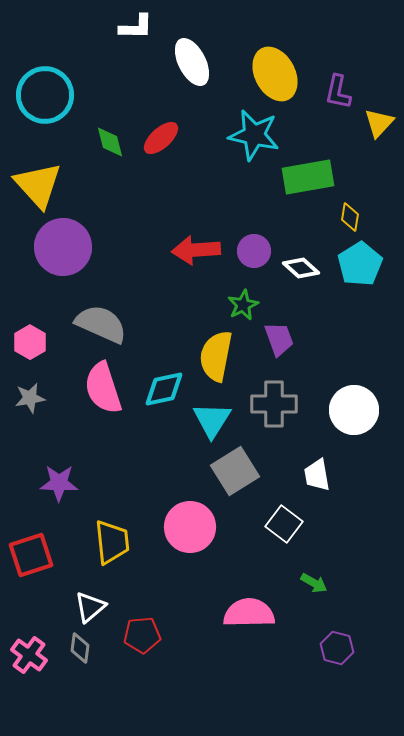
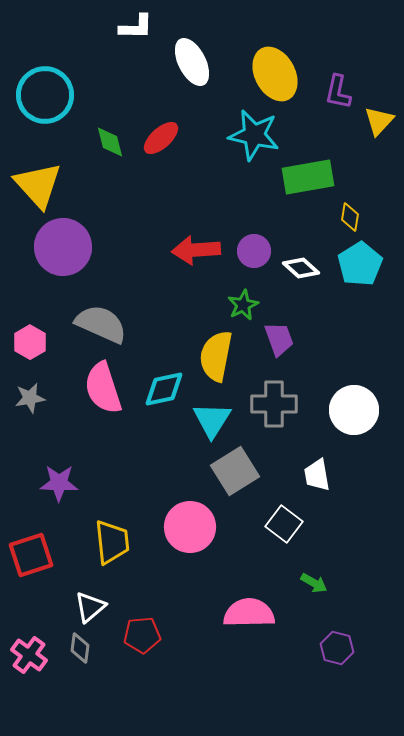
yellow triangle at (379, 123): moved 2 px up
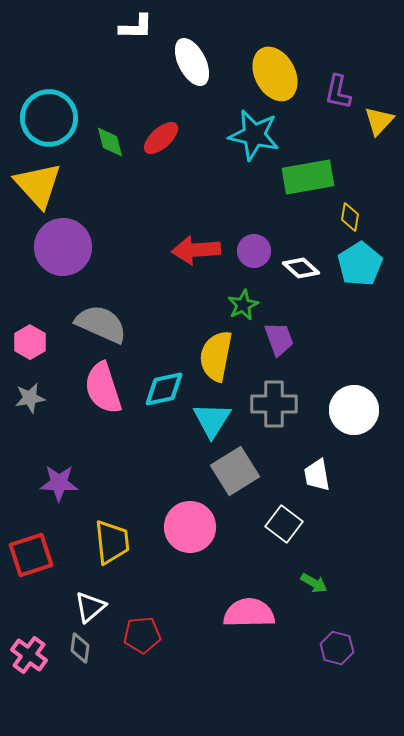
cyan circle at (45, 95): moved 4 px right, 23 px down
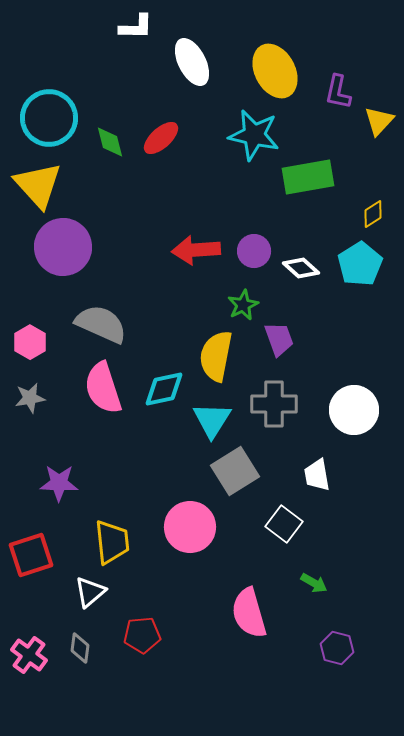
yellow ellipse at (275, 74): moved 3 px up
yellow diamond at (350, 217): moved 23 px right, 3 px up; rotated 48 degrees clockwise
white triangle at (90, 607): moved 15 px up
pink semicircle at (249, 613): rotated 105 degrees counterclockwise
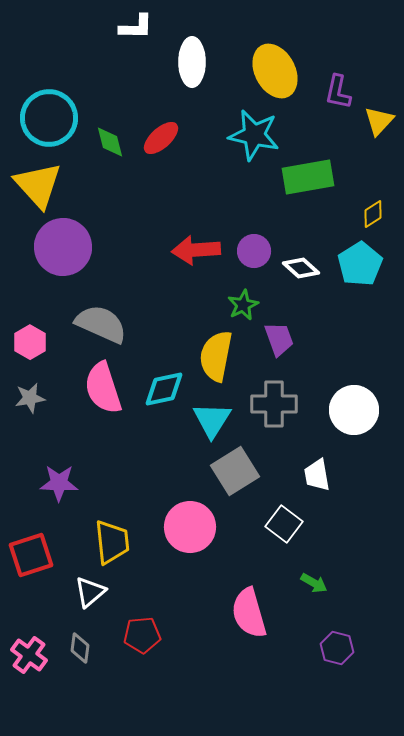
white ellipse at (192, 62): rotated 27 degrees clockwise
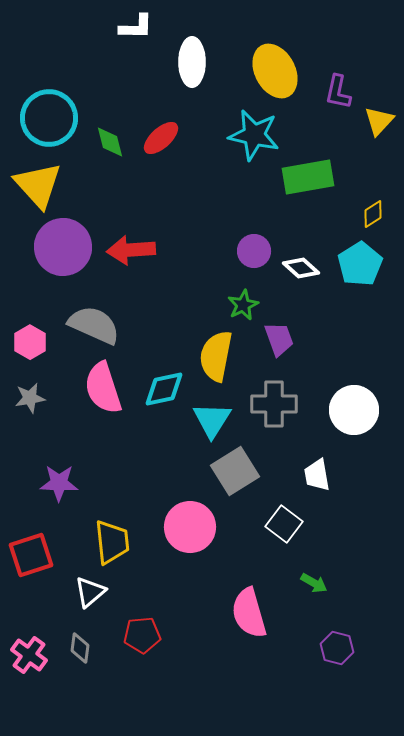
red arrow at (196, 250): moved 65 px left
gray semicircle at (101, 324): moved 7 px left, 1 px down
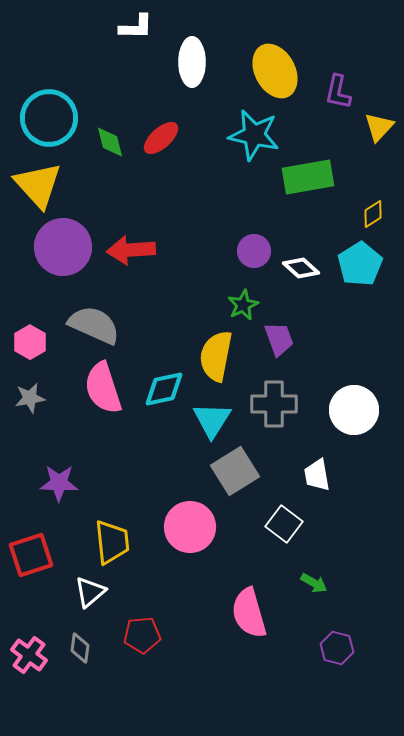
yellow triangle at (379, 121): moved 6 px down
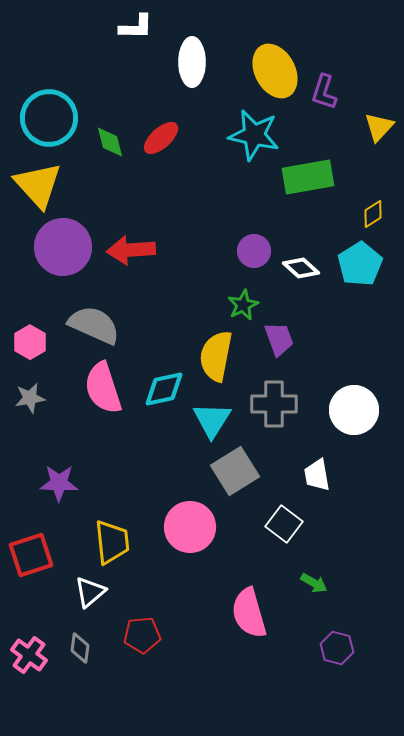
purple L-shape at (338, 92): moved 14 px left; rotated 6 degrees clockwise
